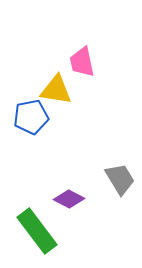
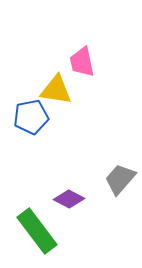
gray trapezoid: rotated 108 degrees counterclockwise
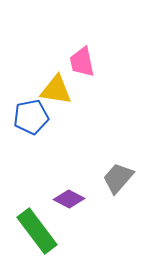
gray trapezoid: moved 2 px left, 1 px up
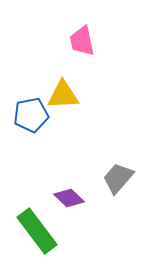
pink trapezoid: moved 21 px up
yellow triangle: moved 7 px right, 5 px down; rotated 12 degrees counterclockwise
blue pentagon: moved 2 px up
purple diamond: moved 1 px up; rotated 16 degrees clockwise
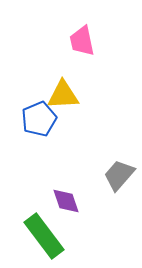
blue pentagon: moved 8 px right, 4 px down; rotated 12 degrees counterclockwise
gray trapezoid: moved 1 px right, 3 px up
purple diamond: moved 3 px left, 3 px down; rotated 28 degrees clockwise
green rectangle: moved 7 px right, 5 px down
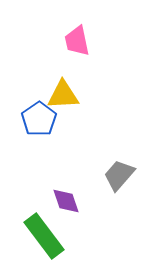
pink trapezoid: moved 5 px left
blue pentagon: rotated 12 degrees counterclockwise
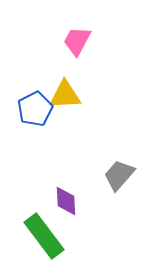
pink trapezoid: rotated 40 degrees clockwise
yellow triangle: moved 2 px right
blue pentagon: moved 4 px left, 10 px up; rotated 8 degrees clockwise
purple diamond: rotated 16 degrees clockwise
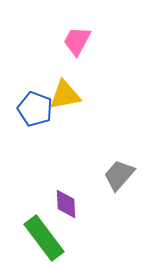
yellow triangle: rotated 8 degrees counterclockwise
blue pentagon: rotated 24 degrees counterclockwise
purple diamond: moved 3 px down
green rectangle: moved 2 px down
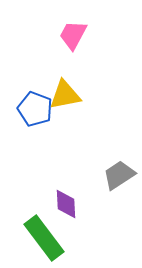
pink trapezoid: moved 4 px left, 6 px up
gray trapezoid: rotated 16 degrees clockwise
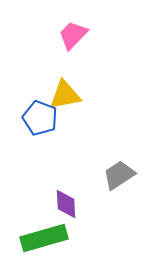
pink trapezoid: rotated 16 degrees clockwise
blue pentagon: moved 5 px right, 9 px down
green rectangle: rotated 69 degrees counterclockwise
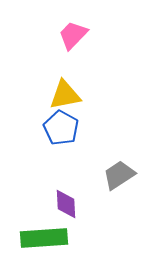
blue pentagon: moved 21 px right, 10 px down; rotated 8 degrees clockwise
green rectangle: rotated 12 degrees clockwise
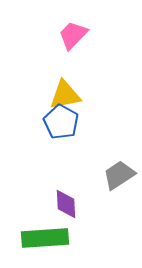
blue pentagon: moved 6 px up
green rectangle: moved 1 px right
